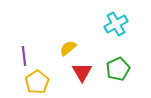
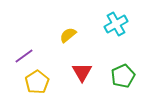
yellow semicircle: moved 13 px up
purple line: rotated 60 degrees clockwise
green pentagon: moved 5 px right, 7 px down
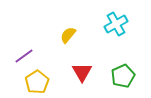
yellow semicircle: rotated 12 degrees counterclockwise
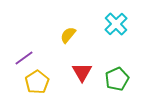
cyan cross: rotated 15 degrees counterclockwise
purple line: moved 2 px down
green pentagon: moved 6 px left, 3 px down
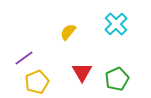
yellow semicircle: moved 3 px up
yellow pentagon: rotated 10 degrees clockwise
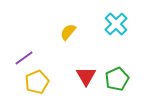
red triangle: moved 4 px right, 4 px down
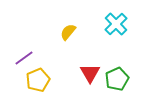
red triangle: moved 4 px right, 3 px up
yellow pentagon: moved 1 px right, 2 px up
